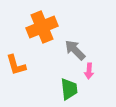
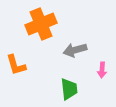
orange cross: moved 1 px left, 3 px up
gray arrow: rotated 60 degrees counterclockwise
pink arrow: moved 13 px right, 1 px up
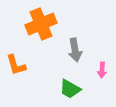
gray arrow: rotated 85 degrees counterclockwise
green trapezoid: moved 1 px right; rotated 125 degrees clockwise
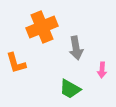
orange cross: moved 1 px right, 3 px down
gray arrow: moved 1 px right, 2 px up
orange L-shape: moved 2 px up
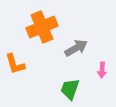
gray arrow: rotated 110 degrees counterclockwise
orange L-shape: moved 1 px left, 1 px down
green trapezoid: rotated 80 degrees clockwise
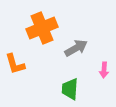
orange cross: moved 1 px down
pink arrow: moved 2 px right
green trapezoid: rotated 15 degrees counterclockwise
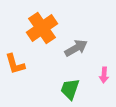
orange cross: rotated 12 degrees counterclockwise
pink arrow: moved 5 px down
green trapezoid: rotated 15 degrees clockwise
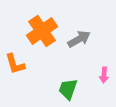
orange cross: moved 3 px down
gray arrow: moved 3 px right, 9 px up
green trapezoid: moved 2 px left
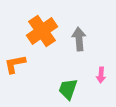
gray arrow: rotated 65 degrees counterclockwise
orange L-shape: rotated 95 degrees clockwise
pink arrow: moved 3 px left
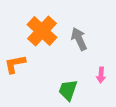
orange cross: rotated 12 degrees counterclockwise
gray arrow: rotated 20 degrees counterclockwise
green trapezoid: moved 1 px down
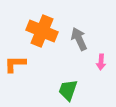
orange cross: rotated 20 degrees counterclockwise
orange L-shape: rotated 10 degrees clockwise
pink arrow: moved 13 px up
